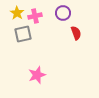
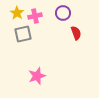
pink star: moved 1 px down
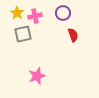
red semicircle: moved 3 px left, 2 px down
